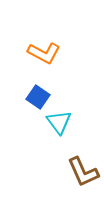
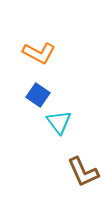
orange L-shape: moved 5 px left
blue square: moved 2 px up
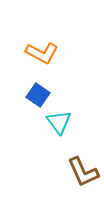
orange L-shape: moved 3 px right
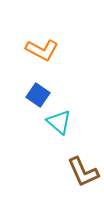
orange L-shape: moved 3 px up
cyan triangle: rotated 12 degrees counterclockwise
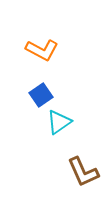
blue square: moved 3 px right; rotated 20 degrees clockwise
cyan triangle: rotated 44 degrees clockwise
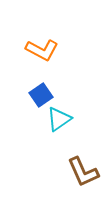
cyan triangle: moved 3 px up
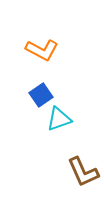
cyan triangle: rotated 16 degrees clockwise
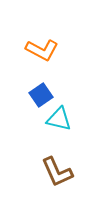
cyan triangle: rotated 32 degrees clockwise
brown L-shape: moved 26 px left
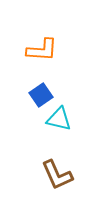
orange L-shape: rotated 24 degrees counterclockwise
brown L-shape: moved 3 px down
